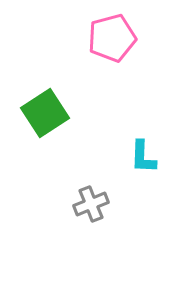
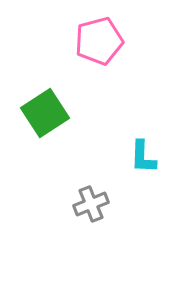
pink pentagon: moved 13 px left, 3 px down
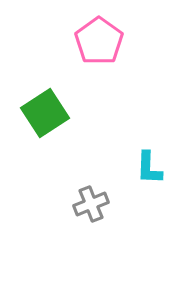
pink pentagon: rotated 21 degrees counterclockwise
cyan L-shape: moved 6 px right, 11 px down
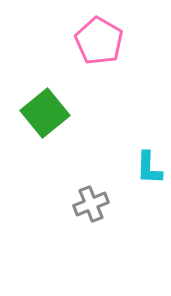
pink pentagon: rotated 6 degrees counterclockwise
green square: rotated 6 degrees counterclockwise
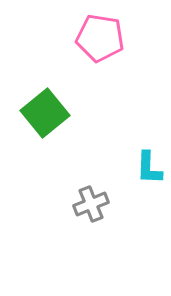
pink pentagon: moved 1 px right, 3 px up; rotated 21 degrees counterclockwise
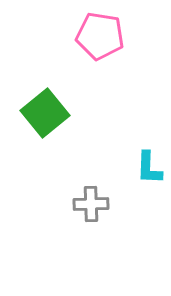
pink pentagon: moved 2 px up
gray cross: rotated 20 degrees clockwise
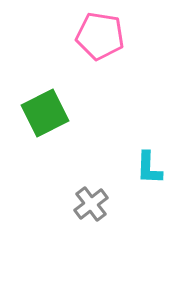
green square: rotated 12 degrees clockwise
gray cross: rotated 36 degrees counterclockwise
